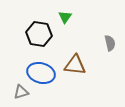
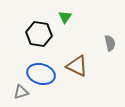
brown triangle: moved 2 px right, 1 px down; rotated 20 degrees clockwise
blue ellipse: moved 1 px down
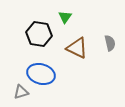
brown triangle: moved 18 px up
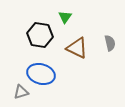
black hexagon: moved 1 px right, 1 px down
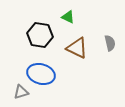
green triangle: moved 3 px right; rotated 40 degrees counterclockwise
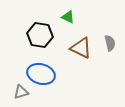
brown triangle: moved 4 px right
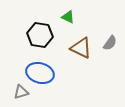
gray semicircle: rotated 49 degrees clockwise
blue ellipse: moved 1 px left, 1 px up
